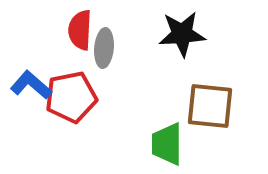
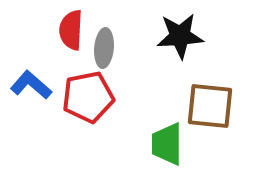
red semicircle: moved 9 px left
black star: moved 2 px left, 2 px down
red pentagon: moved 17 px right
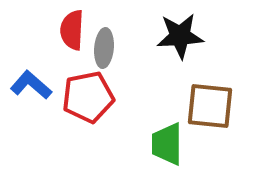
red semicircle: moved 1 px right
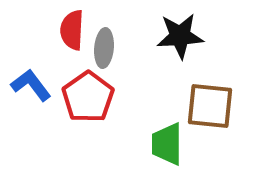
blue L-shape: rotated 12 degrees clockwise
red pentagon: rotated 24 degrees counterclockwise
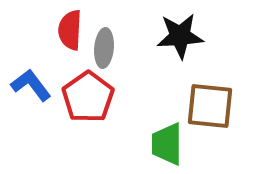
red semicircle: moved 2 px left
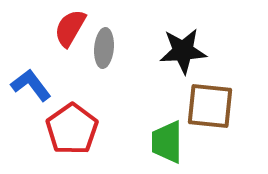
red semicircle: moved 2 px up; rotated 27 degrees clockwise
black star: moved 3 px right, 15 px down
red pentagon: moved 16 px left, 32 px down
green trapezoid: moved 2 px up
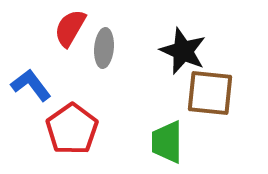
black star: rotated 27 degrees clockwise
brown square: moved 13 px up
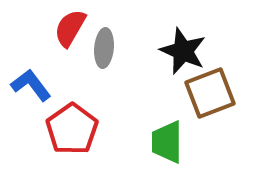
brown square: rotated 27 degrees counterclockwise
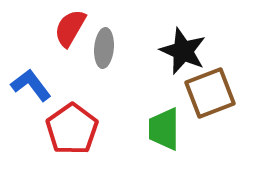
green trapezoid: moved 3 px left, 13 px up
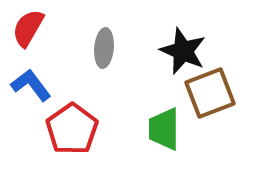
red semicircle: moved 42 px left
